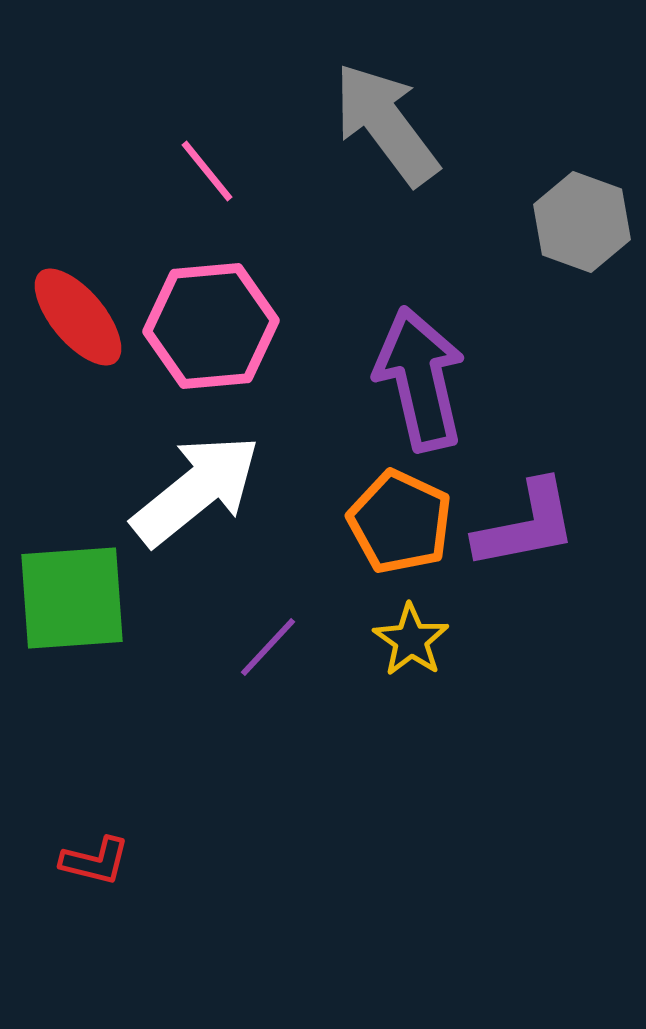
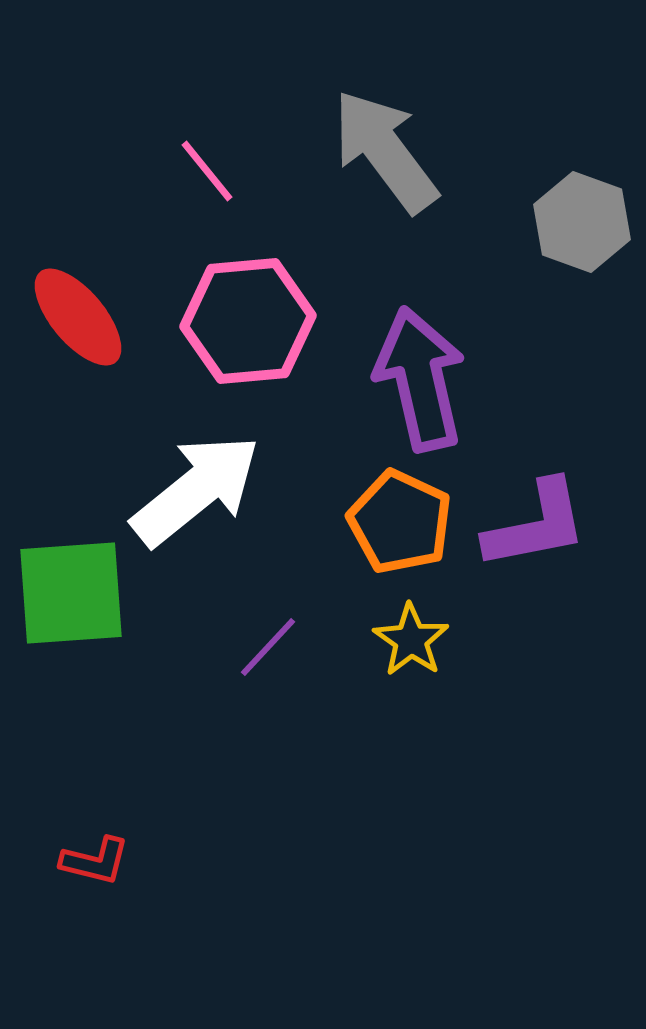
gray arrow: moved 1 px left, 27 px down
pink hexagon: moved 37 px right, 5 px up
purple L-shape: moved 10 px right
green square: moved 1 px left, 5 px up
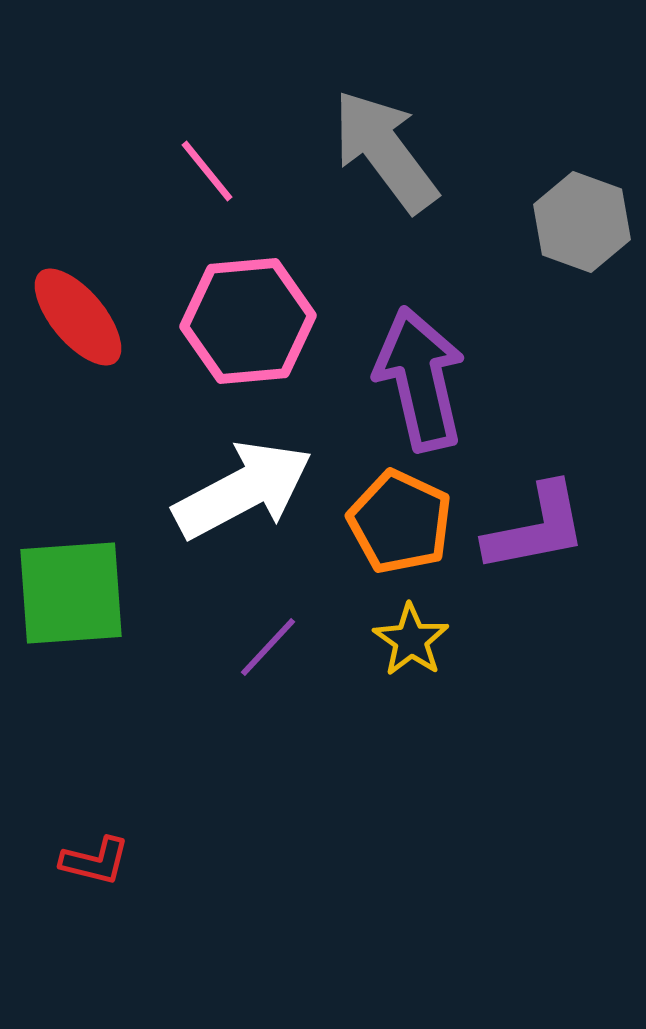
white arrow: moved 47 px right; rotated 11 degrees clockwise
purple L-shape: moved 3 px down
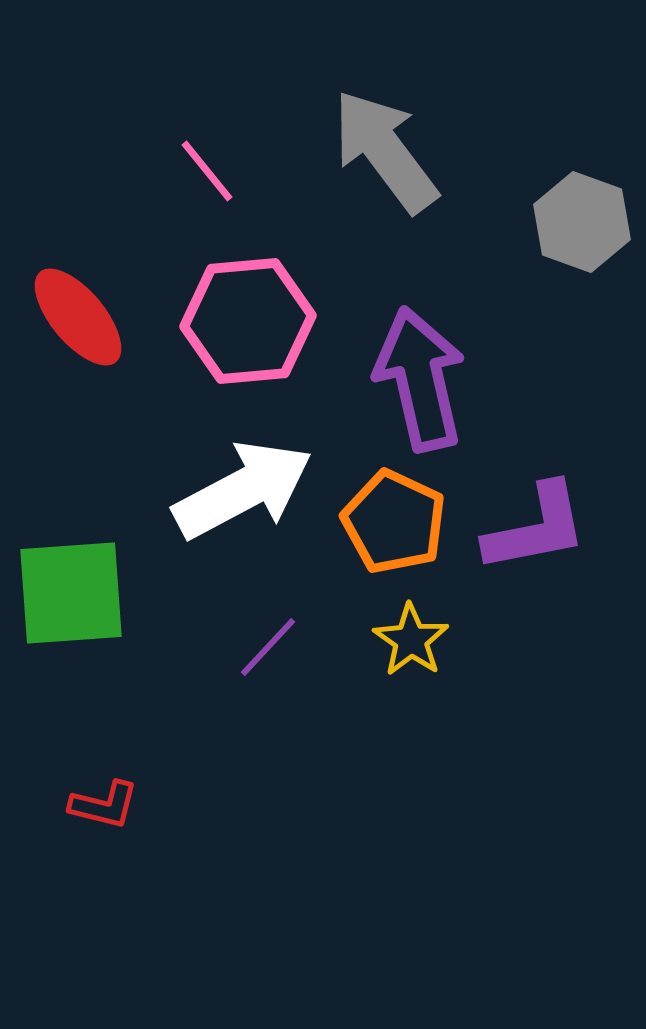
orange pentagon: moved 6 px left
red L-shape: moved 9 px right, 56 px up
